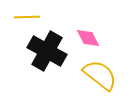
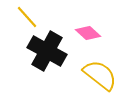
yellow line: rotated 50 degrees clockwise
pink diamond: moved 5 px up; rotated 20 degrees counterclockwise
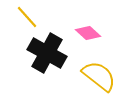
black cross: moved 2 px down
yellow semicircle: moved 1 px left, 1 px down
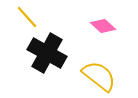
pink diamond: moved 15 px right, 7 px up
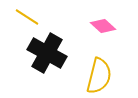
yellow line: rotated 15 degrees counterclockwise
yellow semicircle: rotated 66 degrees clockwise
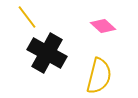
yellow line: rotated 20 degrees clockwise
